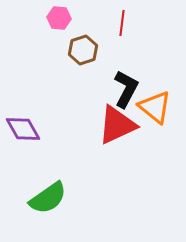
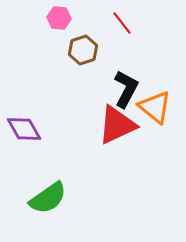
red line: rotated 45 degrees counterclockwise
purple diamond: moved 1 px right
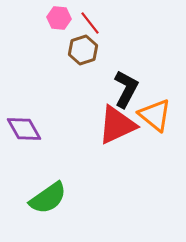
red line: moved 32 px left
orange triangle: moved 8 px down
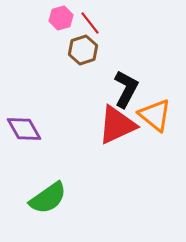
pink hexagon: moved 2 px right; rotated 20 degrees counterclockwise
